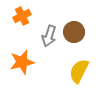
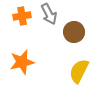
orange cross: rotated 18 degrees clockwise
gray arrow: moved 22 px up; rotated 45 degrees counterclockwise
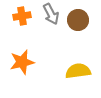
gray arrow: moved 2 px right
brown circle: moved 4 px right, 12 px up
yellow semicircle: moved 1 px left; rotated 55 degrees clockwise
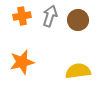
gray arrow: moved 1 px left, 2 px down; rotated 135 degrees counterclockwise
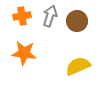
brown circle: moved 1 px left, 1 px down
orange star: moved 2 px right, 9 px up; rotated 20 degrees clockwise
yellow semicircle: moved 5 px up; rotated 15 degrees counterclockwise
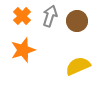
orange cross: rotated 36 degrees counterclockwise
orange star: moved 1 px left, 3 px up; rotated 25 degrees counterclockwise
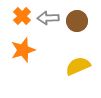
gray arrow: moved 2 px left, 2 px down; rotated 110 degrees counterclockwise
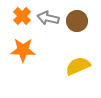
gray arrow: rotated 15 degrees clockwise
orange star: rotated 20 degrees clockwise
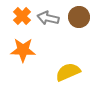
brown circle: moved 2 px right, 4 px up
yellow semicircle: moved 10 px left, 6 px down
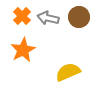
orange star: rotated 30 degrees counterclockwise
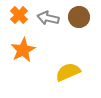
orange cross: moved 3 px left, 1 px up
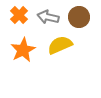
gray arrow: moved 1 px up
yellow semicircle: moved 8 px left, 27 px up
